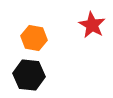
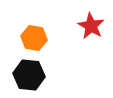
red star: moved 1 px left, 1 px down
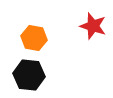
red star: moved 2 px right; rotated 12 degrees counterclockwise
